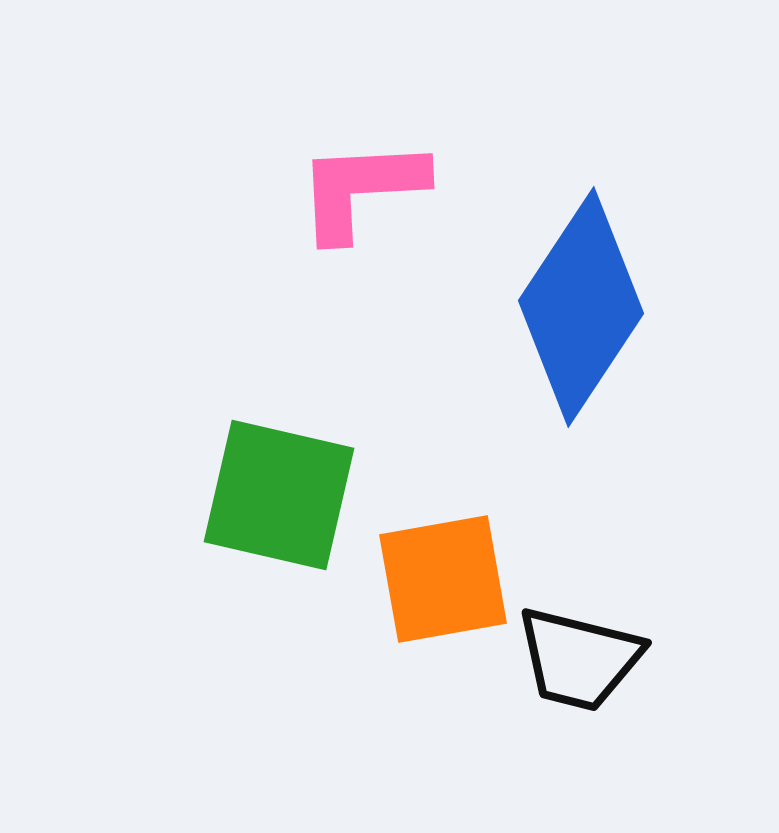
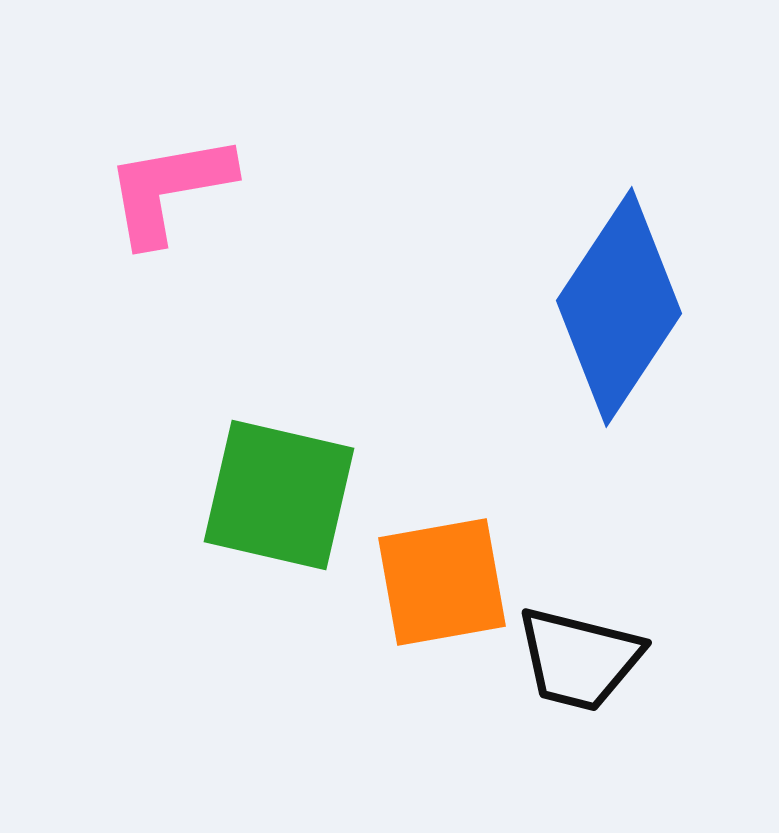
pink L-shape: moved 192 px left; rotated 7 degrees counterclockwise
blue diamond: moved 38 px right
orange square: moved 1 px left, 3 px down
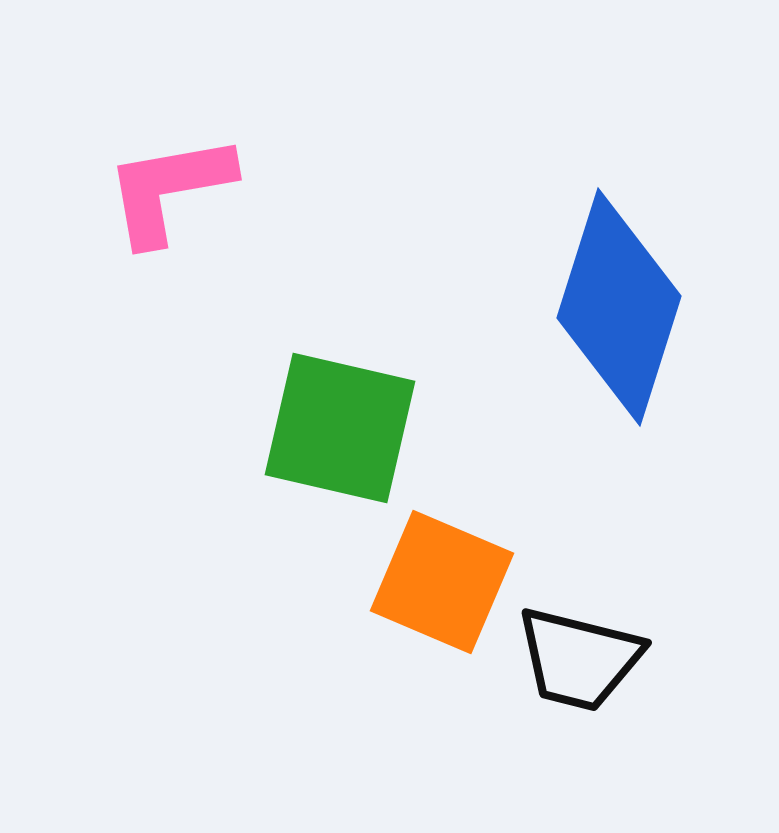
blue diamond: rotated 16 degrees counterclockwise
green square: moved 61 px right, 67 px up
orange square: rotated 33 degrees clockwise
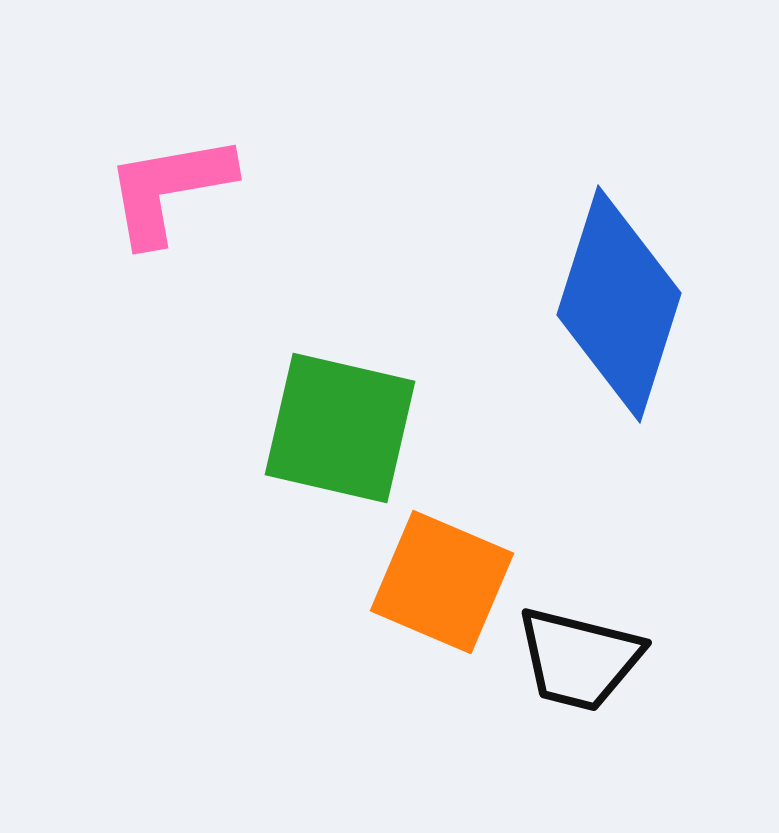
blue diamond: moved 3 px up
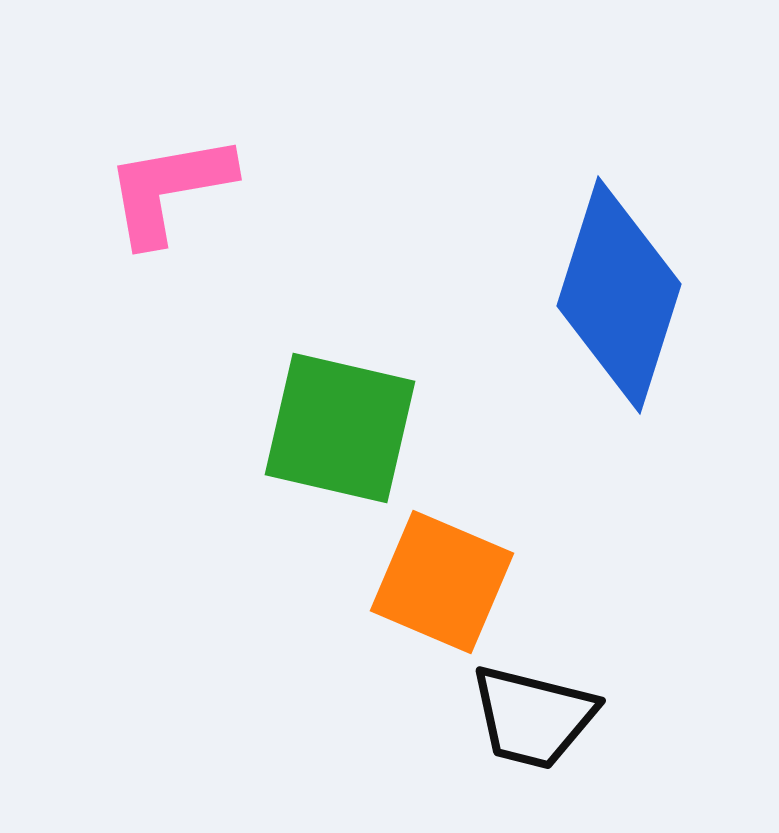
blue diamond: moved 9 px up
black trapezoid: moved 46 px left, 58 px down
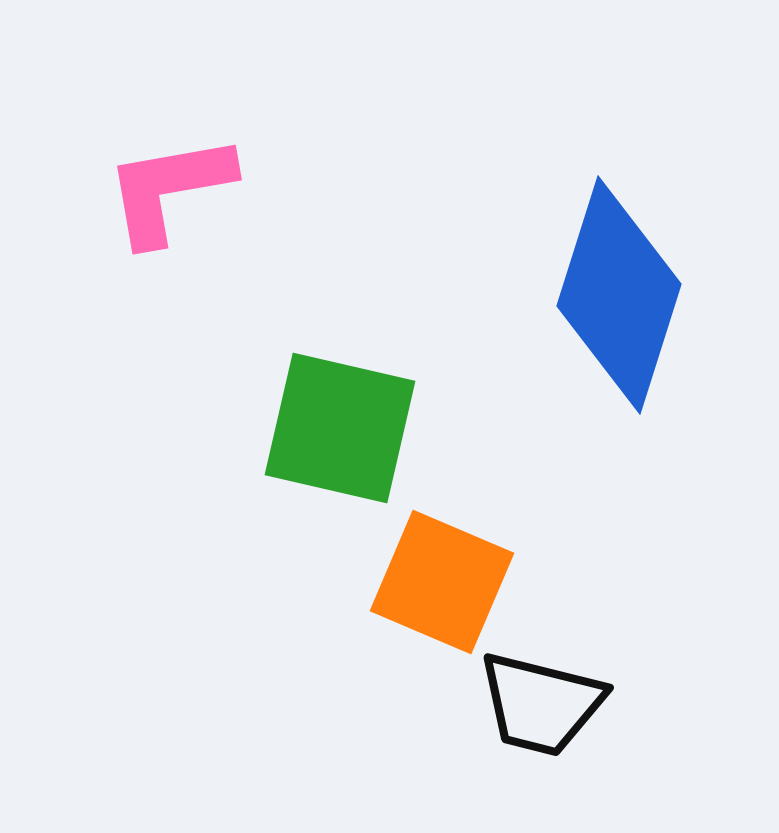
black trapezoid: moved 8 px right, 13 px up
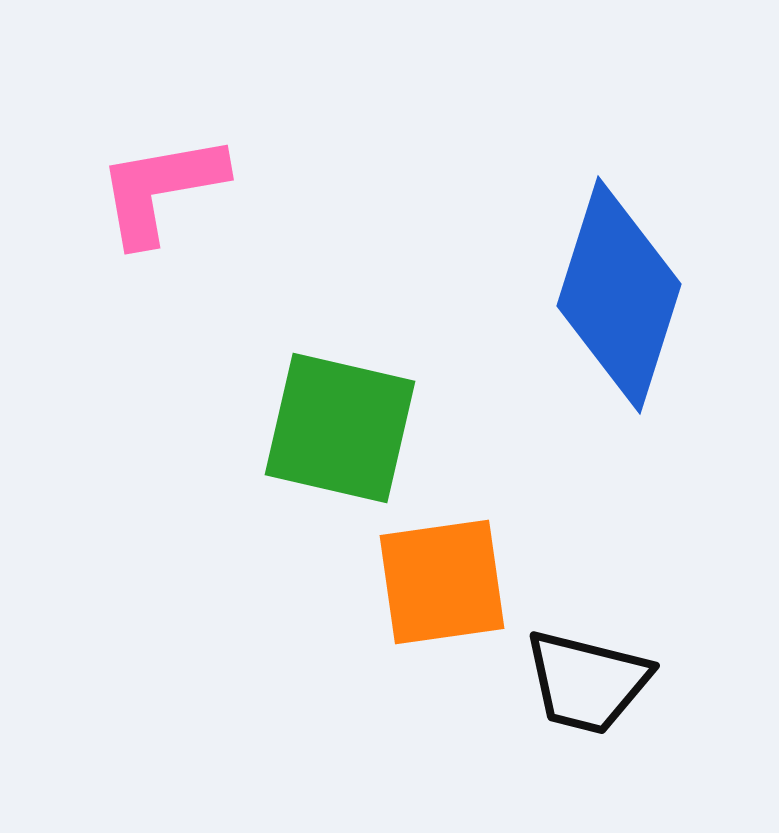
pink L-shape: moved 8 px left
orange square: rotated 31 degrees counterclockwise
black trapezoid: moved 46 px right, 22 px up
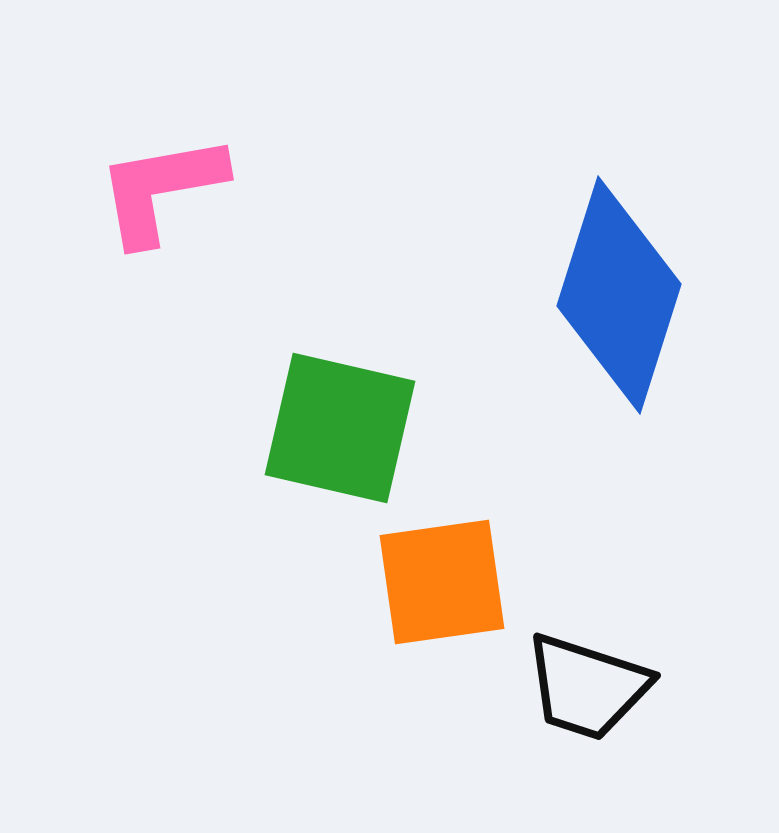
black trapezoid: moved 5 px down; rotated 4 degrees clockwise
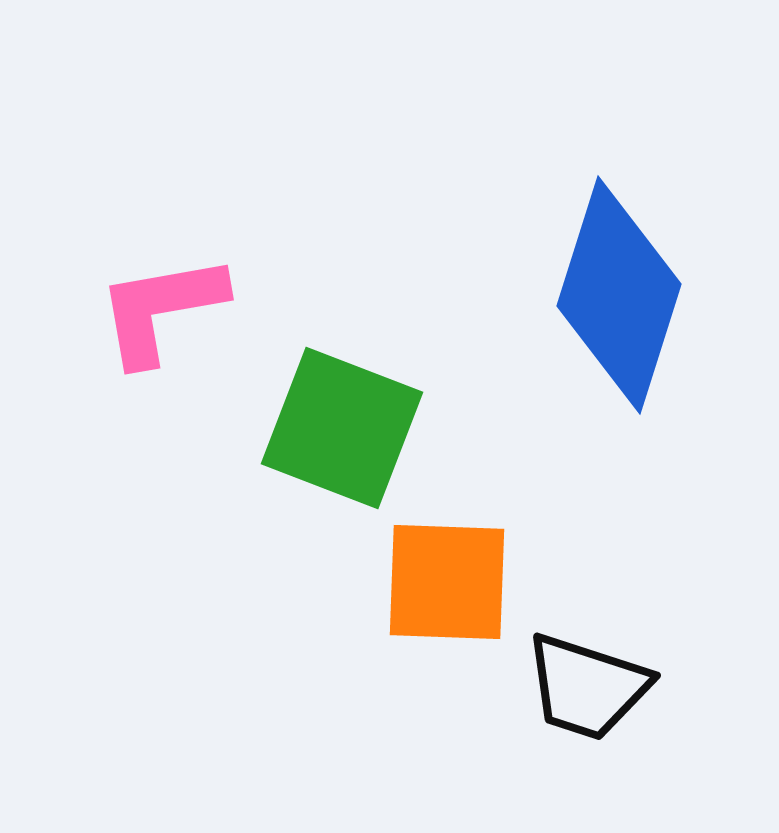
pink L-shape: moved 120 px down
green square: moved 2 px right; rotated 8 degrees clockwise
orange square: moved 5 px right; rotated 10 degrees clockwise
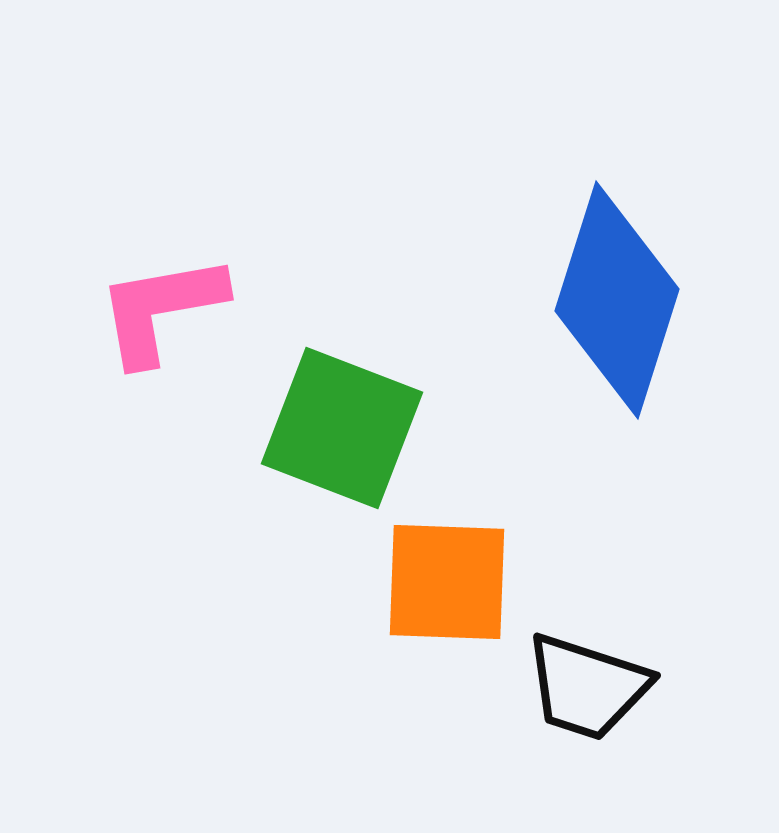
blue diamond: moved 2 px left, 5 px down
